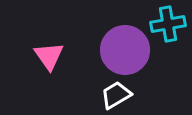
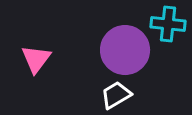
cyan cross: rotated 16 degrees clockwise
pink triangle: moved 13 px left, 3 px down; rotated 12 degrees clockwise
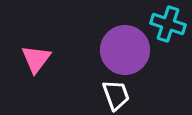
cyan cross: rotated 12 degrees clockwise
white trapezoid: rotated 100 degrees clockwise
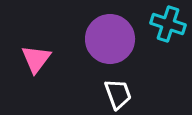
purple circle: moved 15 px left, 11 px up
white trapezoid: moved 2 px right, 1 px up
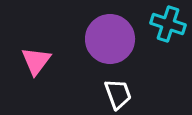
pink triangle: moved 2 px down
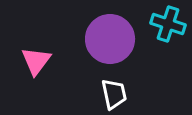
white trapezoid: moved 4 px left; rotated 8 degrees clockwise
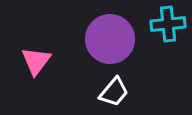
cyan cross: rotated 24 degrees counterclockwise
white trapezoid: moved 2 px up; rotated 52 degrees clockwise
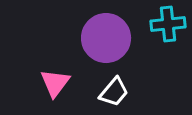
purple circle: moved 4 px left, 1 px up
pink triangle: moved 19 px right, 22 px down
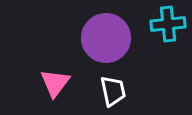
white trapezoid: moved 1 px left, 1 px up; rotated 52 degrees counterclockwise
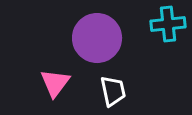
purple circle: moved 9 px left
